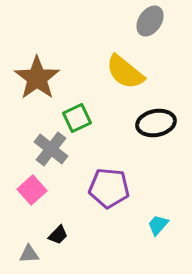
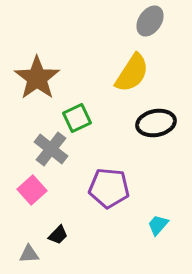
yellow semicircle: moved 7 px right, 1 px down; rotated 96 degrees counterclockwise
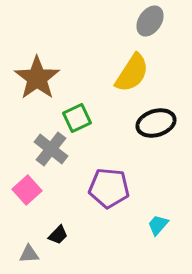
black ellipse: rotated 6 degrees counterclockwise
pink square: moved 5 px left
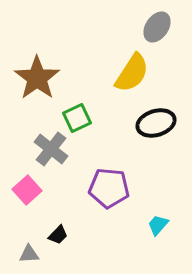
gray ellipse: moved 7 px right, 6 px down
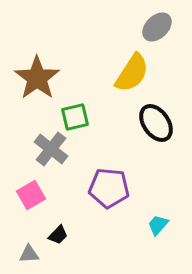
gray ellipse: rotated 12 degrees clockwise
green square: moved 2 px left, 1 px up; rotated 12 degrees clockwise
black ellipse: rotated 72 degrees clockwise
pink square: moved 4 px right, 5 px down; rotated 12 degrees clockwise
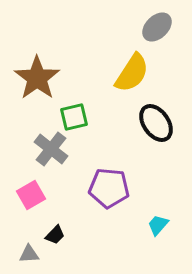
green square: moved 1 px left
black trapezoid: moved 3 px left
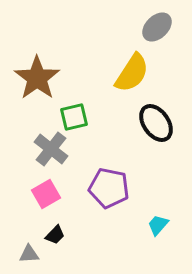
purple pentagon: rotated 6 degrees clockwise
pink square: moved 15 px right, 1 px up
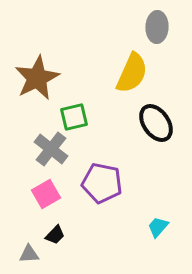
gray ellipse: rotated 44 degrees counterclockwise
yellow semicircle: rotated 9 degrees counterclockwise
brown star: rotated 9 degrees clockwise
purple pentagon: moved 7 px left, 5 px up
cyan trapezoid: moved 2 px down
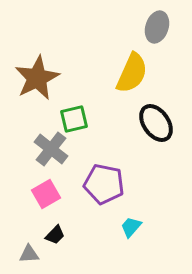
gray ellipse: rotated 16 degrees clockwise
green square: moved 2 px down
purple pentagon: moved 2 px right, 1 px down
cyan trapezoid: moved 27 px left
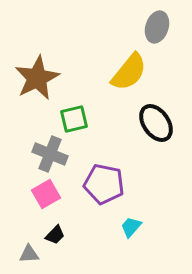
yellow semicircle: moved 3 px left, 1 px up; rotated 15 degrees clockwise
gray cross: moved 1 px left, 5 px down; rotated 16 degrees counterclockwise
